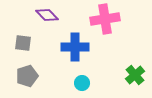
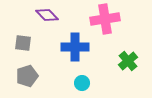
green cross: moved 7 px left, 14 px up
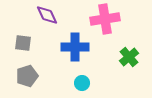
purple diamond: rotated 20 degrees clockwise
green cross: moved 1 px right, 4 px up
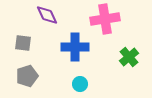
cyan circle: moved 2 px left, 1 px down
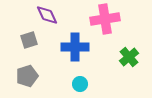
gray square: moved 6 px right, 3 px up; rotated 24 degrees counterclockwise
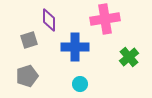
purple diamond: moved 2 px right, 5 px down; rotated 25 degrees clockwise
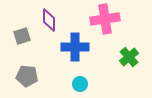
gray square: moved 7 px left, 4 px up
gray pentagon: rotated 25 degrees clockwise
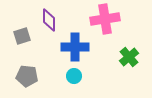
cyan circle: moved 6 px left, 8 px up
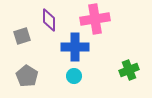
pink cross: moved 10 px left
green cross: moved 13 px down; rotated 18 degrees clockwise
gray pentagon: rotated 25 degrees clockwise
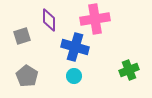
blue cross: rotated 16 degrees clockwise
